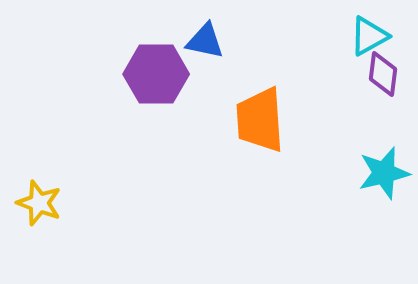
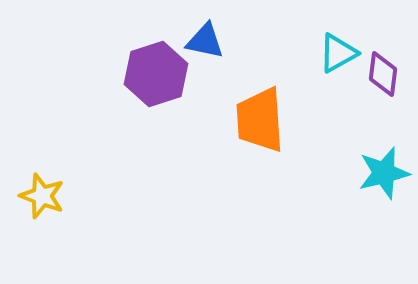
cyan triangle: moved 31 px left, 17 px down
purple hexagon: rotated 18 degrees counterclockwise
yellow star: moved 3 px right, 7 px up
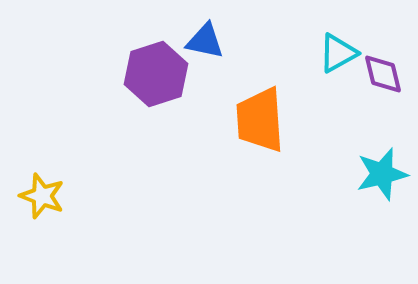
purple diamond: rotated 21 degrees counterclockwise
cyan star: moved 2 px left, 1 px down
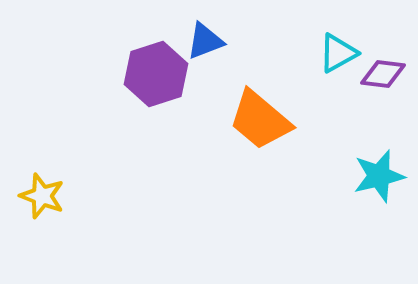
blue triangle: rotated 33 degrees counterclockwise
purple diamond: rotated 69 degrees counterclockwise
orange trapezoid: rotated 46 degrees counterclockwise
cyan star: moved 3 px left, 2 px down
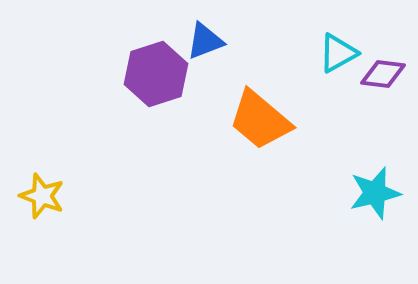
cyan star: moved 4 px left, 17 px down
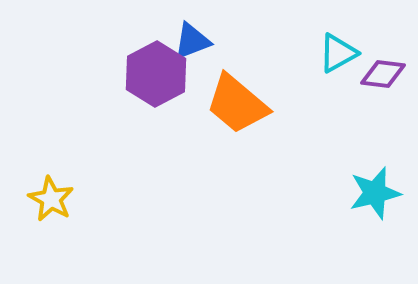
blue triangle: moved 13 px left
purple hexagon: rotated 10 degrees counterclockwise
orange trapezoid: moved 23 px left, 16 px up
yellow star: moved 9 px right, 3 px down; rotated 9 degrees clockwise
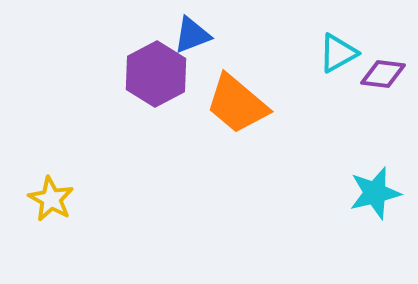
blue triangle: moved 6 px up
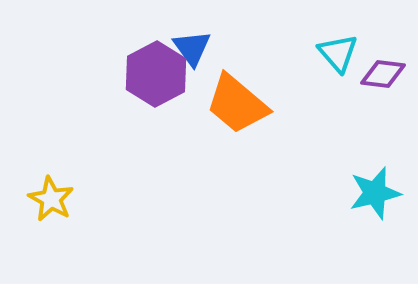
blue triangle: moved 13 px down; rotated 45 degrees counterclockwise
cyan triangle: rotated 42 degrees counterclockwise
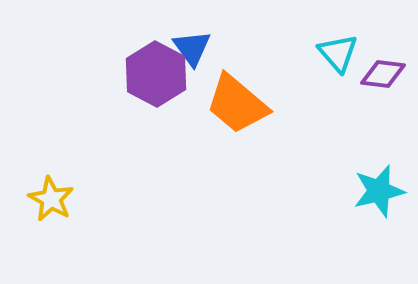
purple hexagon: rotated 4 degrees counterclockwise
cyan star: moved 4 px right, 2 px up
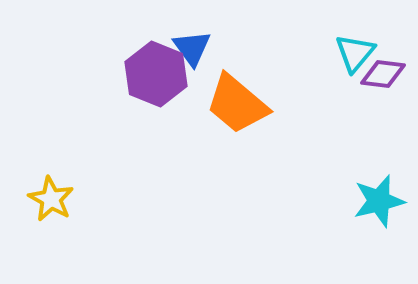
cyan triangle: moved 17 px right; rotated 21 degrees clockwise
purple hexagon: rotated 6 degrees counterclockwise
cyan star: moved 10 px down
